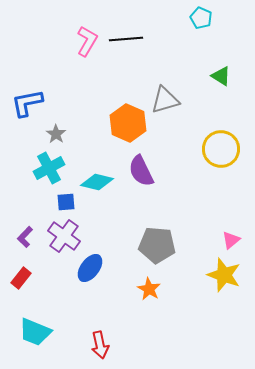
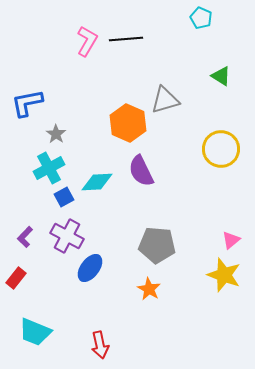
cyan diamond: rotated 16 degrees counterclockwise
blue square: moved 2 px left, 5 px up; rotated 24 degrees counterclockwise
purple cross: moved 3 px right; rotated 8 degrees counterclockwise
red rectangle: moved 5 px left
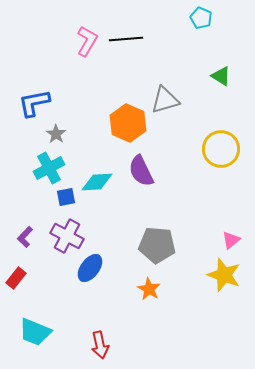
blue L-shape: moved 7 px right
blue square: moved 2 px right; rotated 18 degrees clockwise
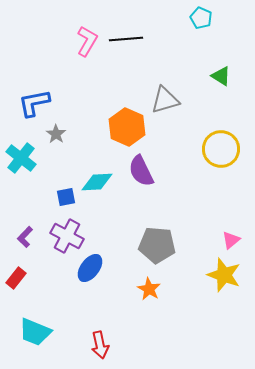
orange hexagon: moved 1 px left, 4 px down
cyan cross: moved 28 px left, 10 px up; rotated 24 degrees counterclockwise
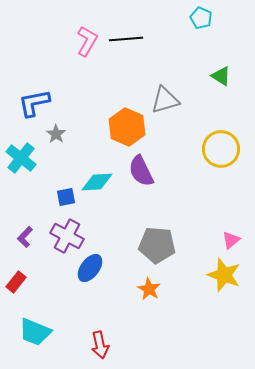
red rectangle: moved 4 px down
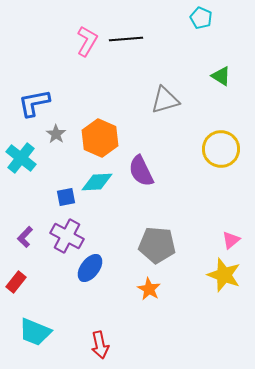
orange hexagon: moved 27 px left, 11 px down
